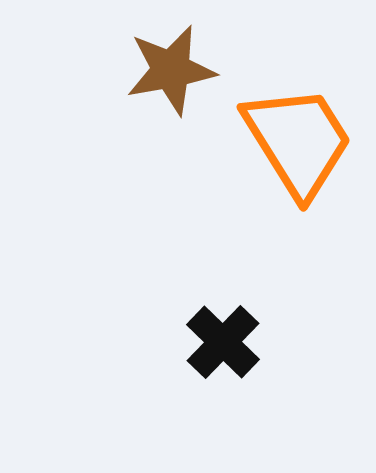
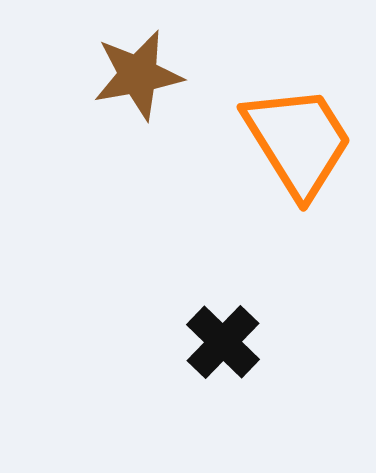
brown star: moved 33 px left, 5 px down
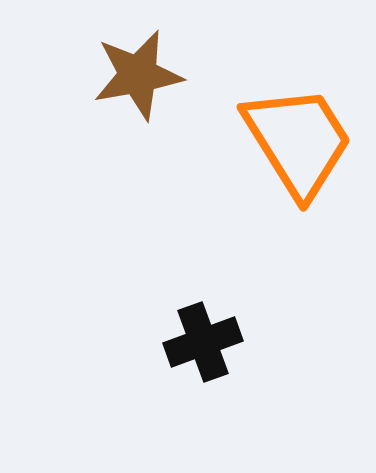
black cross: moved 20 px left; rotated 26 degrees clockwise
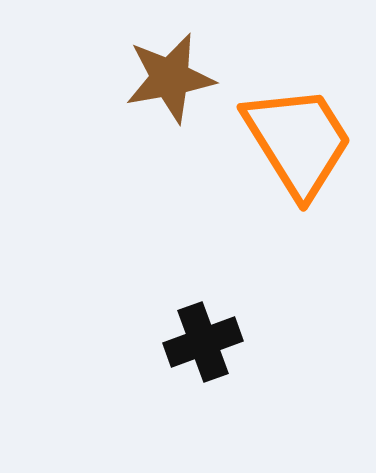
brown star: moved 32 px right, 3 px down
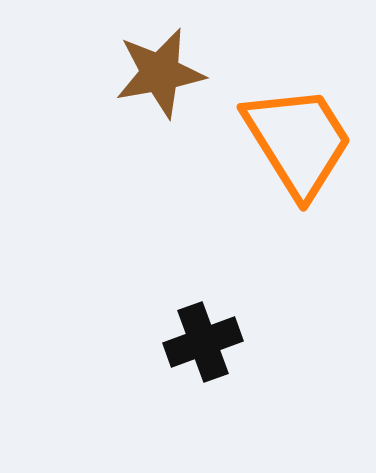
brown star: moved 10 px left, 5 px up
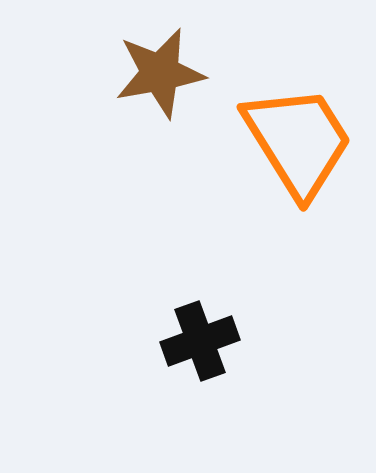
black cross: moved 3 px left, 1 px up
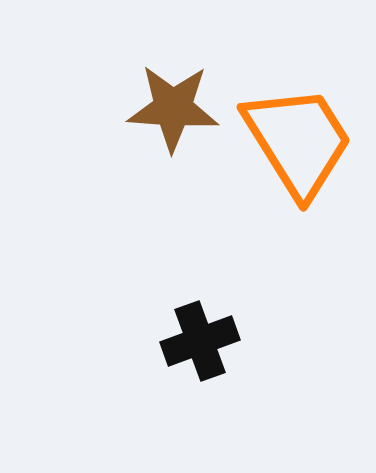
brown star: moved 13 px right, 35 px down; rotated 14 degrees clockwise
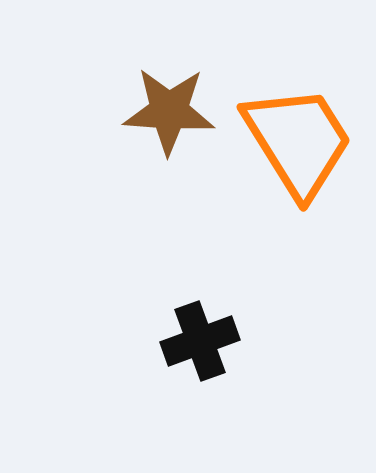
brown star: moved 4 px left, 3 px down
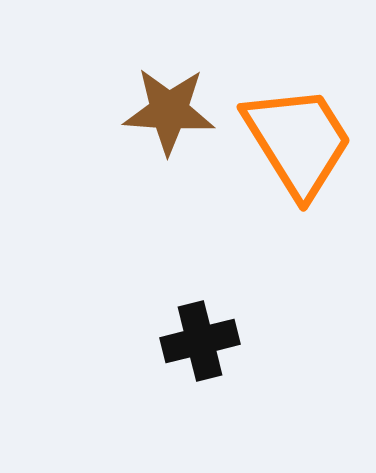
black cross: rotated 6 degrees clockwise
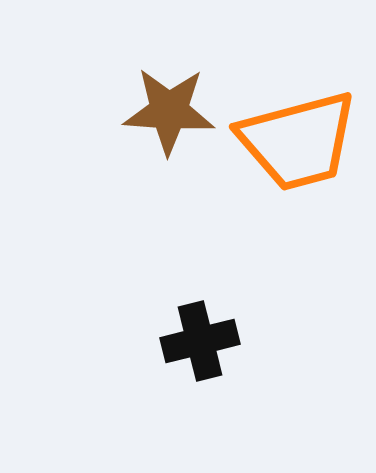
orange trapezoid: rotated 107 degrees clockwise
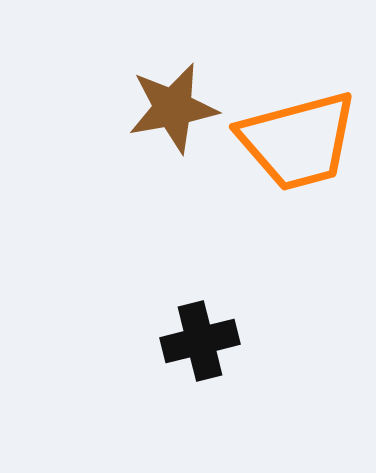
brown star: moved 4 px right, 3 px up; rotated 14 degrees counterclockwise
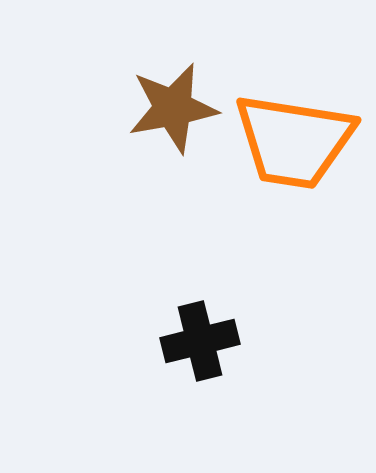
orange trapezoid: moved 4 px left; rotated 24 degrees clockwise
